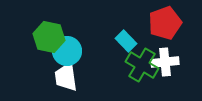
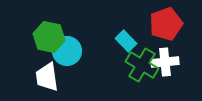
red pentagon: moved 1 px right, 1 px down
white trapezoid: moved 19 px left
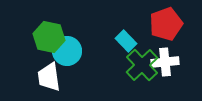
green cross: rotated 16 degrees clockwise
white trapezoid: moved 2 px right
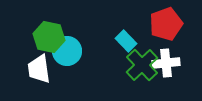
white cross: moved 1 px right, 1 px down
white trapezoid: moved 10 px left, 8 px up
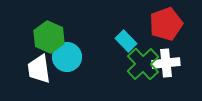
green hexagon: rotated 12 degrees clockwise
cyan circle: moved 6 px down
green cross: moved 1 px right, 1 px up
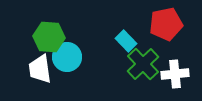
red pentagon: rotated 8 degrees clockwise
green hexagon: rotated 20 degrees counterclockwise
white cross: moved 9 px right, 11 px down
white trapezoid: moved 1 px right
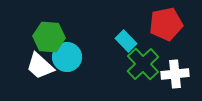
white trapezoid: moved 3 px up; rotated 40 degrees counterclockwise
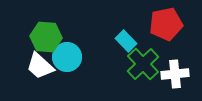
green hexagon: moved 3 px left
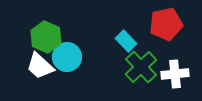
green hexagon: rotated 20 degrees clockwise
green cross: moved 2 px left, 3 px down
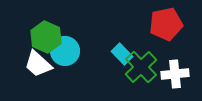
cyan rectangle: moved 4 px left, 13 px down
cyan circle: moved 2 px left, 6 px up
white trapezoid: moved 2 px left, 2 px up
